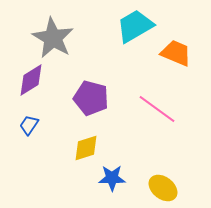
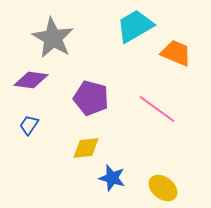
purple diamond: rotated 40 degrees clockwise
yellow diamond: rotated 12 degrees clockwise
blue star: rotated 16 degrees clockwise
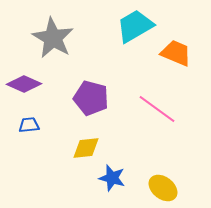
purple diamond: moved 7 px left, 4 px down; rotated 16 degrees clockwise
blue trapezoid: rotated 50 degrees clockwise
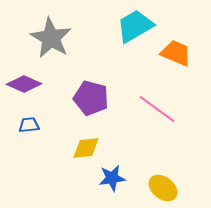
gray star: moved 2 px left
blue star: rotated 24 degrees counterclockwise
